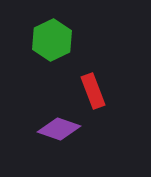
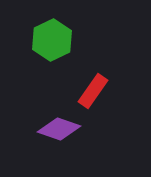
red rectangle: rotated 56 degrees clockwise
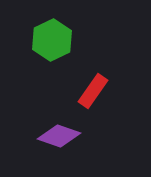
purple diamond: moved 7 px down
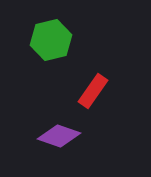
green hexagon: moved 1 px left; rotated 12 degrees clockwise
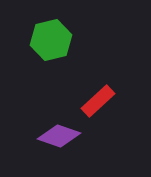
red rectangle: moved 5 px right, 10 px down; rotated 12 degrees clockwise
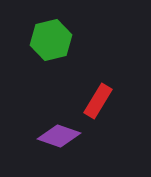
red rectangle: rotated 16 degrees counterclockwise
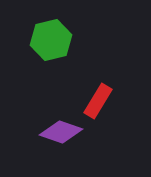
purple diamond: moved 2 px right, 4 px up
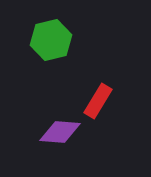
purple diamond: moved 1 px left; rotated 15 degrees counterclockwise
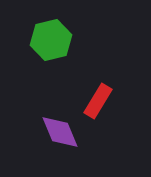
purple diamond: rotated 63 degrees clockwise
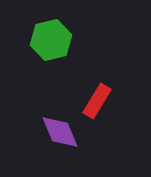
red rectangle: moved 1 px left
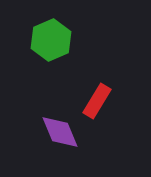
green hexagon: rotated 9 degrees counterclockwise
